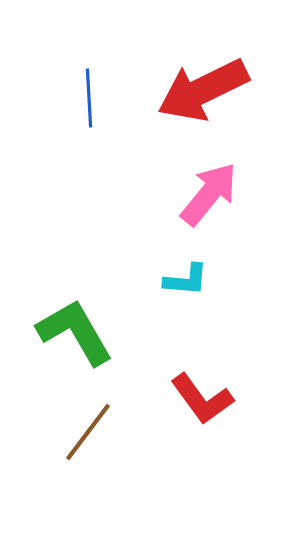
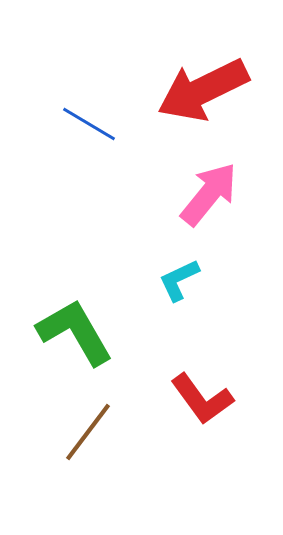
blue line: moved 26 px down; rotated 56 degrees counterclockwise
cyan L-shape: moved 7 px left; rotated 150 degrees clockwise
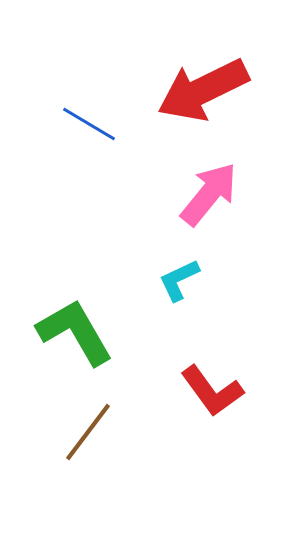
red L-shape: moved 10 px right, 8 px up
